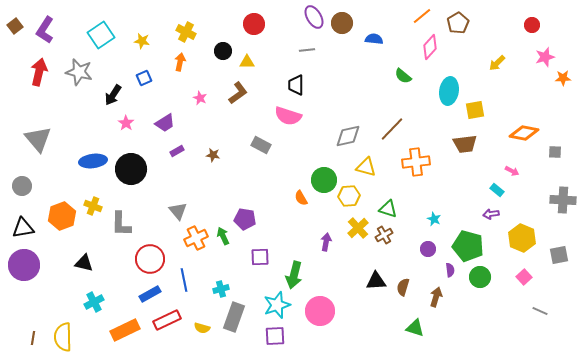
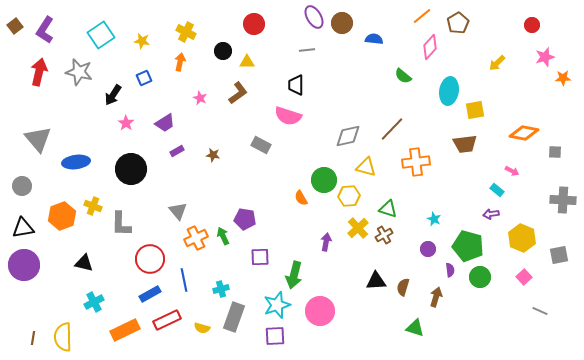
blue ellipse at (93, 161): moved 17 px left, 1 px down
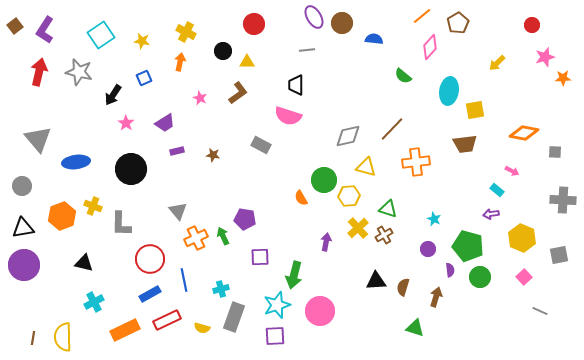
purple rectangle at (177, 151): rotated 16 degrees clockwise
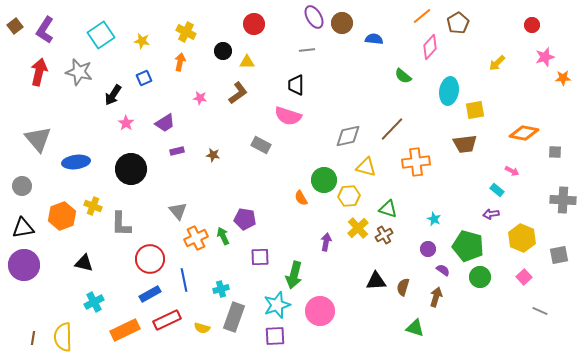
pink star at (200, 98): rotated 16 degrees counterclockwise
purple semicircle at (450, 270): moved 7 px left; rotated 48 degrees counterclockwise
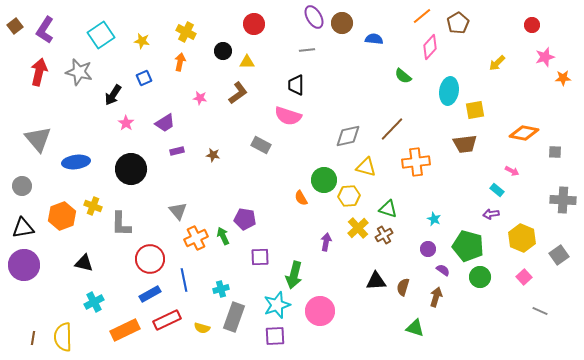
gray square at (559, 255): rotated 24 degrees counterclockwise
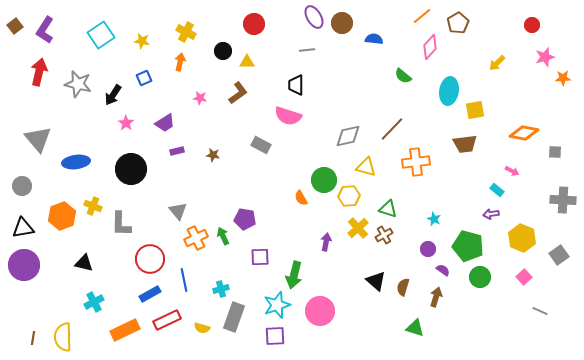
gray star at (79, 72): moved 1 px left, 12 px down
black triangle at (376, 281): rotated 45 degrees clockwise
